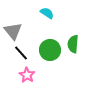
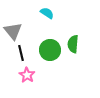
black line: rotated 28 degrees clockwise
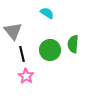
black line: moved 1 px right, 1 px down
pink star: moved 1 px left, 1 px down
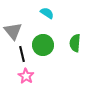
green semicircle: moved 2 px right, 1 px up
green circle: moved 7 px left, 5 px up
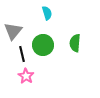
cyan semicircle: rotated 40 degrees clockwise
gray triangle: rotated 18 degrees clockwise
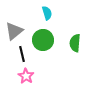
gray triangle: moved 1 px right; rotated 12 degrees clockwise
green circle: moved 5 px up
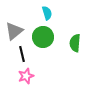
green circle: moved 3 px up
pink star: rotated 21 degrees clockwise
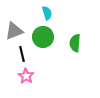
gray triangle: rotated 18 degrees clockwise
pink star: rotated 21 degrees counterclockwise
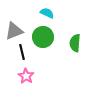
cyan semicircle: rotated 48 degrees counterclockwise
black line: moved 2 px up
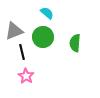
cyan semicircle: rotated 16 degrees clockwise
